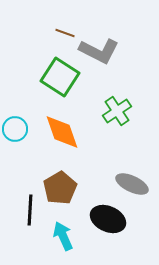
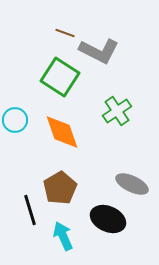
cyan circle: moved 9 px up
black line: rotated 20 degrees counterclockwise
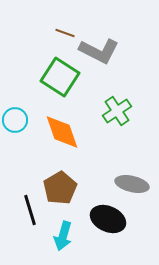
gray ellipse: rotated 12 degrees counterclockwise
cyan arrow: rotated 140 degrees counterclockwise
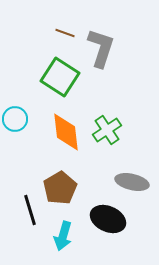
gray L-shape: moved 2 px right, 3 px up; rotated 99 degrees counterclockwise
green cross: moved 10 px left, 19 px down
cyan circle: moved 1 px up
orange diamond: moved 4 px right; rotated 12 degrees clockwise
gray ellipse: moved 2 px up
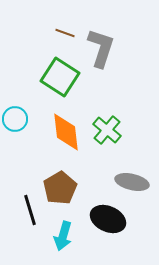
green cross: rotated 16 degrees counterclockwise
